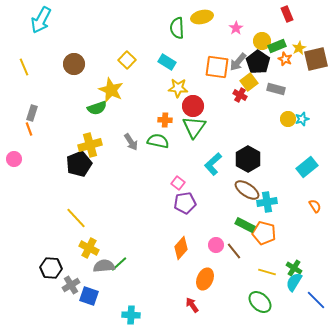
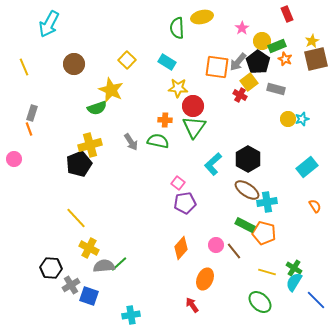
cyan arrow at (41, 20): moved 8 px right, 4 px down
pink star at (236, 28): moved 6 px right
yellow star at (299, 48): moved 13 px right, 7 px up
cyan cross at (131, 315): rotated 12 degrees counterclockwise
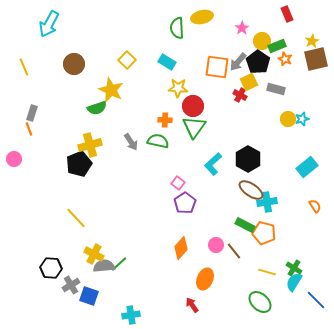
yellow square at (249, 82): rotated 12 degrees clockwise
brown ellipse at (247, 190): moved 4 px right
purple pentagon at (185, 203): rotated 25 degrees counterclockwise
yellow cross at (89, 248): moved 5 px right, 6 px down
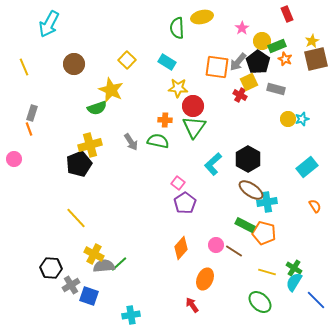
brown line at (234, 251): rotated 18 degrees counterclockwise
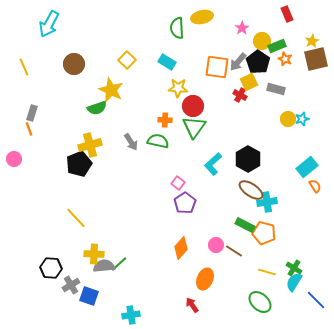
orange semicircle at (315, 206): moved 20 px up
yellow cross at (94, 254): rotated 24 degrees counterclockwise
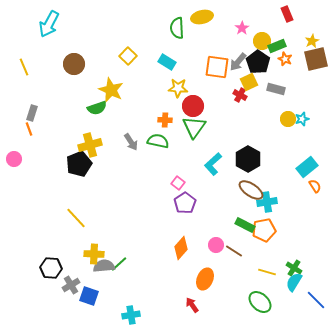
yellow square at (127, 60): moved 1 px right, 4 px up
orange pentagon at (264, 233): moved 3 px up; rotated 25 degrees counterclockwise
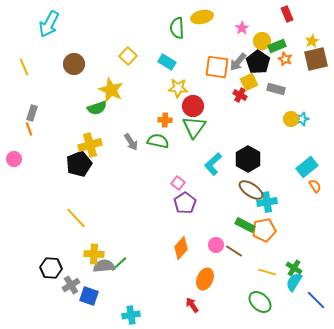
yellow circle at (288, 119): moved 3 px right
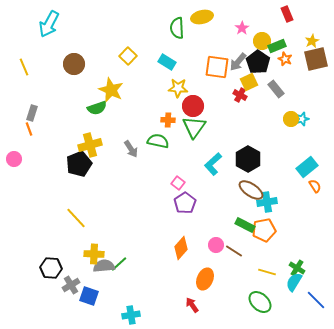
gray rectangle at (276, 89): rotated 36 degrees clockwise
orange cross at (165, 120): moved 3 px right
gray arrow at (131, 142): moved 7 px down
green cross at (294, 268): moved 3 px right
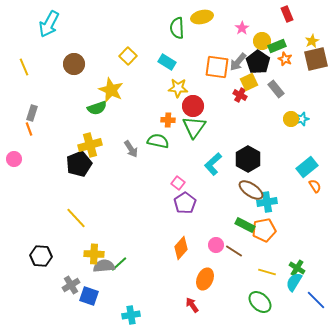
black hexagon at (51, 268): moved 10 px left, 12 px up
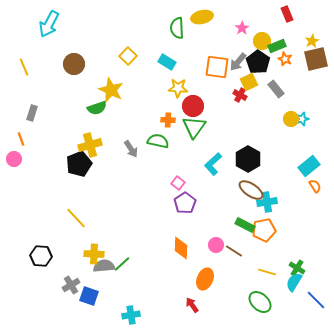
orange line at (29, 129): moved 8 px left, 10 px down
cyan rectangle at (307, 167): moved 2 px right, 1 px up
orange diamond at (181, 248): rotated 40 degrees counterclockwise
green line at (119, 264): moved 3 px right
